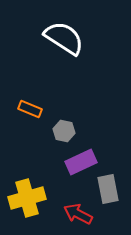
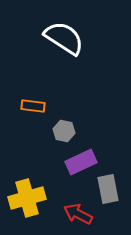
orange rectangle: moved 3 px right, 3 px up; rotated 15 degrees counterclockwise
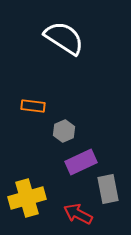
gray hexagon: rotated 25 degrees clockwise
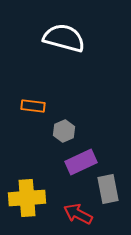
white semicircle: rotated 18 degrees counterclockwise
yellow cross: rotated 12 degrees clockwise
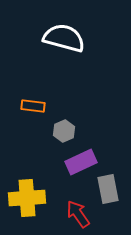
red arrow: rotated 28 degrees clockwise
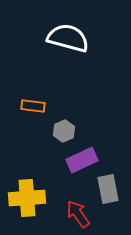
white semicircle: moved 4 px right
purple rectangle: moved 1 px right, 2 px up
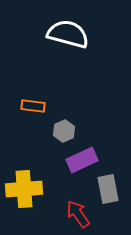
white semicircle: moved 4 px up
yellow cross: moved 3 px left, 9 px up
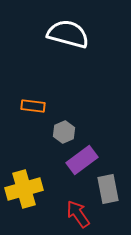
gray hexagon: moved 1 px down
purple rectangle: rotated 12 degrees counterclockwise
yellow cross: rotated 12 degrees counterclockwise
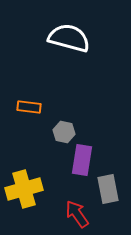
white semicircle: moved 1 px right, 4 px down
orange rectangle: moved 4 px left, 1 px down
gray hexagon: rotated 25 degrees counterclockwise
purple rectangle: rotated 44 degrees counterclockwise
red arrow: moved 1 px left
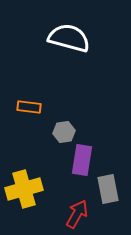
gray hexagon: rotated 20 degrees counterclockwise
red arrow: rotated 64 degrees clockwise
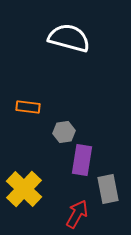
orange rectangle: moved 1 px left
yellow cross: rotated 30 degrees counterclockwise
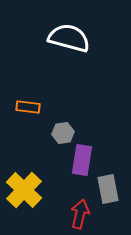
gray hexagon: moved 1 px left, 1 px down
yellow cross: moved 1 px down
red arrow: moved 3 px right; rotated 16 degrees counterclockwise
